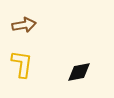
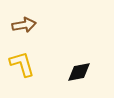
yellow L-shape: rotated 24 degrees counterclockwise
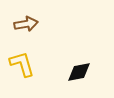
brown arrow: moved 2 px right, 1 px up
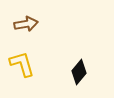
black diamond: rotated 40 degrees counterclockwise
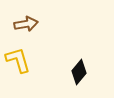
yellow L-shape: moved 4 px left, 4 px up
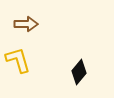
brown arrow: rotated 10 degrees clockwise
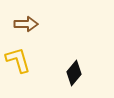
black diamond: moved 5 px left, 1 px down
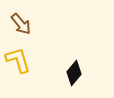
brown arrow: moved 5 px left; rotated 50 degrees clockwise
